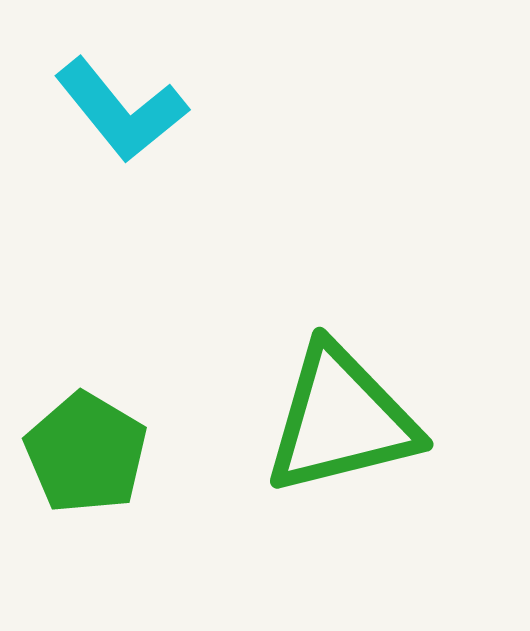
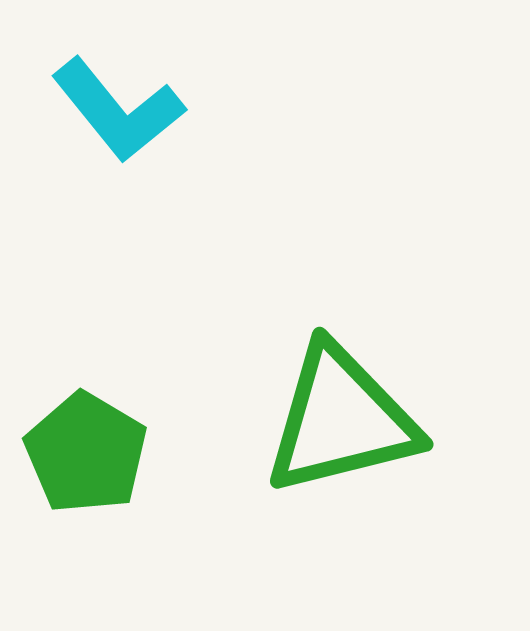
cyan L-shape: moved 3 px left
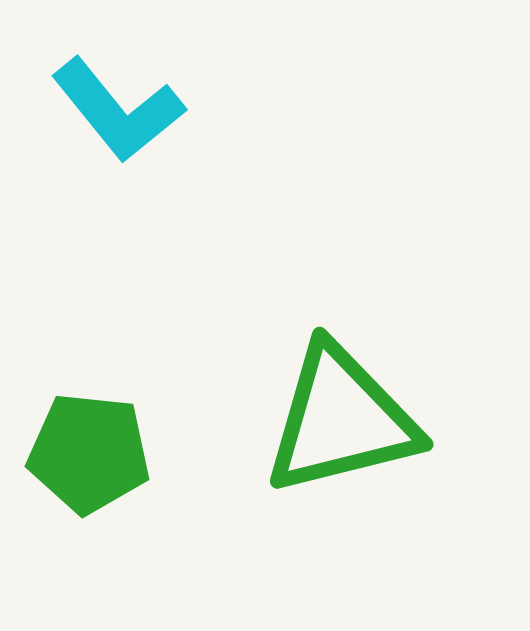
green pentagon: moved 3 px right; rotated 25 degrees counterclockwise
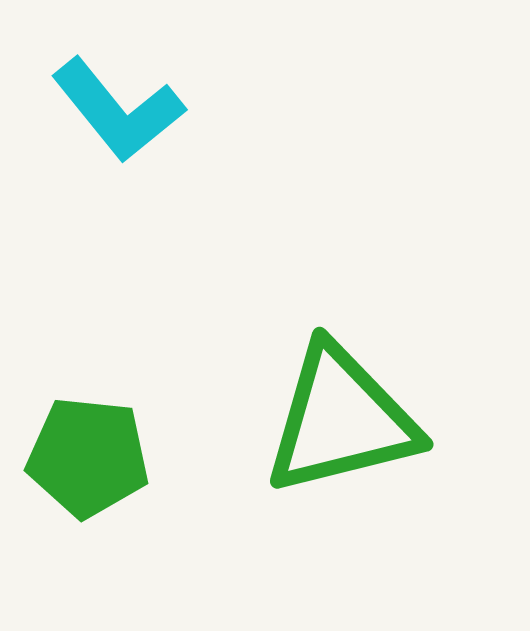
green pentagon: moved 1 px left, 4 px down
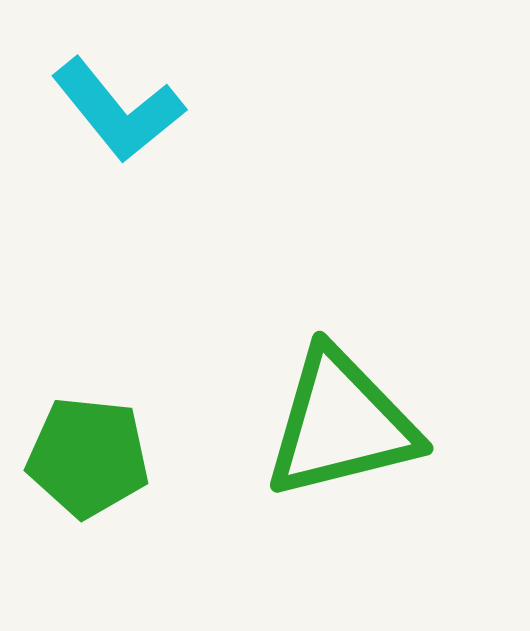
green triangle: moved 4 px down
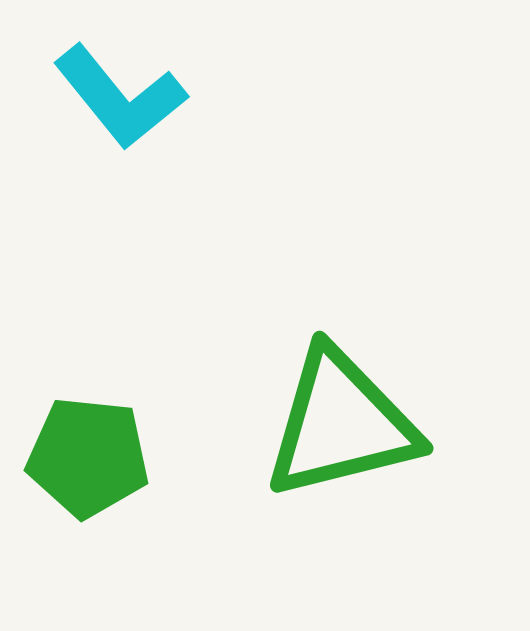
cyan L-shape: moved 2 px right, 13 px up
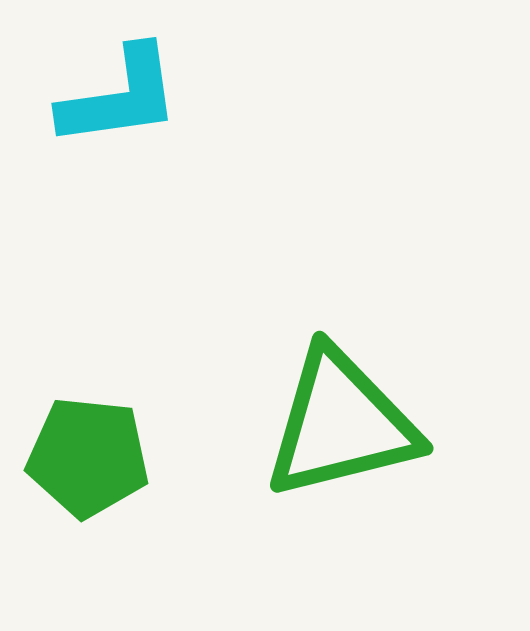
cyan L-shape: rotated 59 degrees counterclockwise
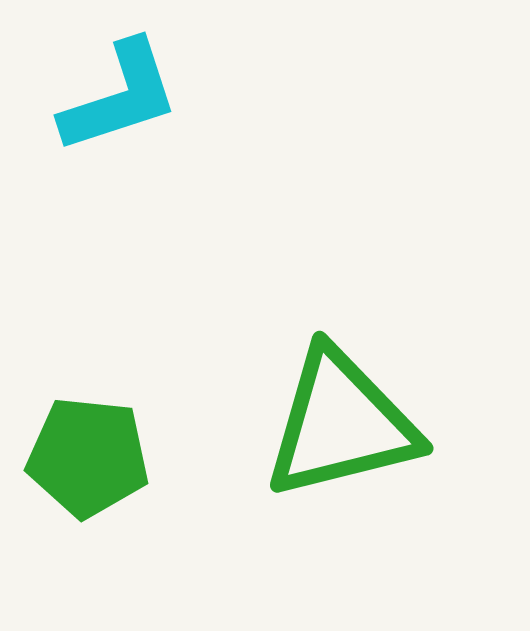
cyan L-shape: rotated 10 degrees counterclockwise
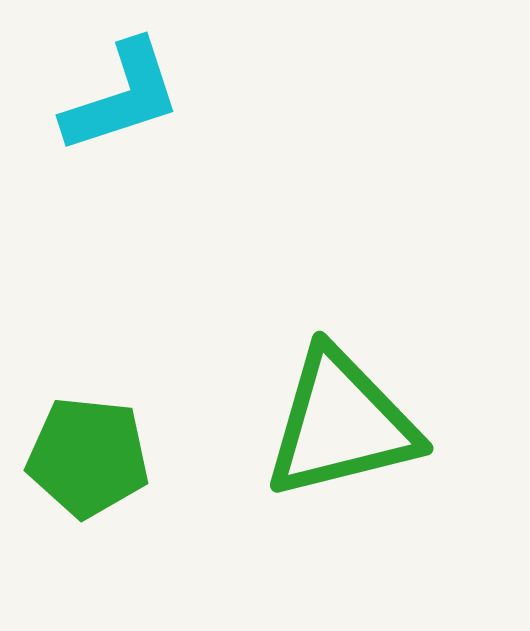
cyan L-shape: moved 2 px right
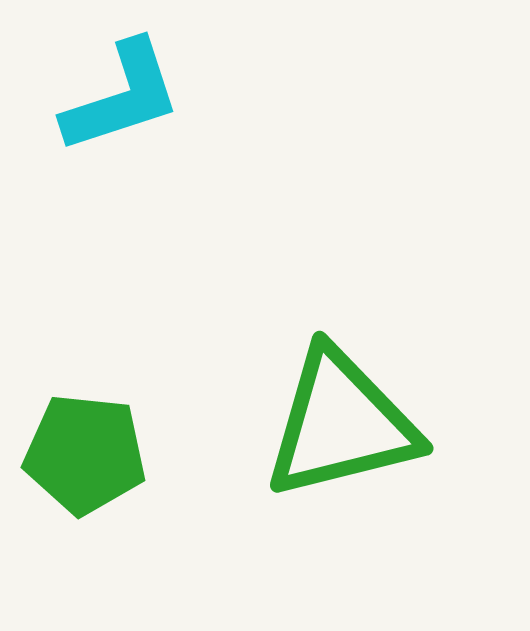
green pentagon: moved 3 px left, 3 px up
